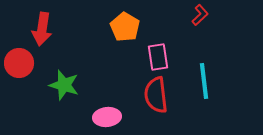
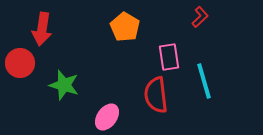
red L-shape: moved 2 px down
pink rectangle: moved 11 px right
red circle: moved 1 px right
cyan line: rotated 9 degrees counterclockwise
pink ellipse: rotated 48 degrees counterclockwise
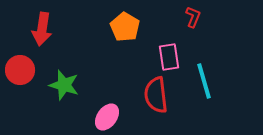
red L-shape: moved 7 px left; rotated 25 degrees counterclockwise
red circle: moved 7 px down
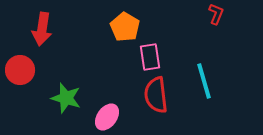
red L-shape: moved 23 px right, 3 px up
pink rectangle: moved 19 px left
green star: moved 2 px right, 13 px down
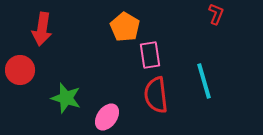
pink rectangle: moved 2 px up
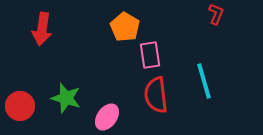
red circle: moved 36 px down
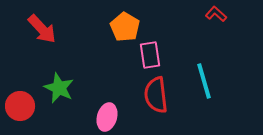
red L-shape: rotated 70 degrees counterclockwise
red arrow: rotated 52 degrees counterclockwise
green star: moved 7 px left, 10 px up; rotated 8 degrees clockwise
pink ellipse: rotated 20 degrees counterclockwise
